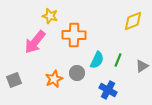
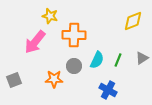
gray triangle: moved 8 px up
gray circle: moved 3 px left, 7 px up
orange star: rotated 24 degrees clockwise
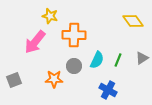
yellow diamond: rotated 75 degrees clockwise
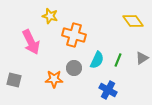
orange cross: rotated 15 degrees clockwise
pink arrow: moved 4 px left; rotated 65 degrees counterclockwise
gray circle: moved 2 px down
gray square: rotated 35 degrees clockwise
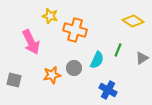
yellow diamond: rotated 20 degrees counterclockwise
orange cross: moved 1 px right, 5 px up
green line: moved 10 px up
orange star: moved 2 px left, 4 px up; rotated 12 degrees counterclockwise
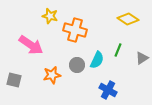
yellow diamond: moved 5 px left, 2 px up
pink arrow: moved 3 px down; rotated 30 degrees counterclockwise
gray circle: moved 3 px right, 3 px up
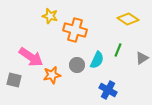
pink arrow: moved 12 px down
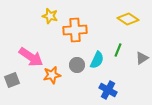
orange cross: rotated 20 degrees counterclockwise
gray square: moved 2 px left; rotated 35 degrees counterclockwise
